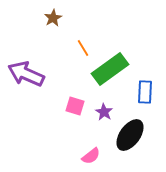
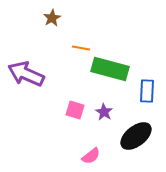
brown star: moved 1 px left
orange line: moved 2 px left; rotated 48 degrees counterclockwise
green rectangle: rotated 51 degrees clockwise
blue rectangle: moved 2 px right, 1 px up
pink square: moved 4 px down
black ellipse: moved 6 px right, 1 px down; rotated 16 degrees clockwise
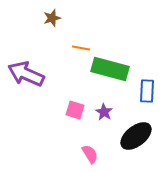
brown star: rotated 12 degrees clockwise
pink semicircle: moved 1 px left, 2 px up; rotated 84 degrees counterclockwise
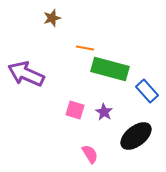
orange line: moved 4 px right
blue rectangle: rotated 45 degrees counterclockwise
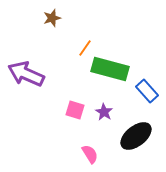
orange line: rotated 66 degrees counterclockwise
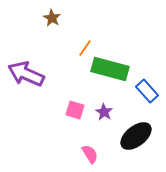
brown star: rotated 24 degrees counterclockwise
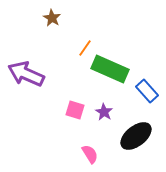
green rectangle: rotated 9 degrees clockwise
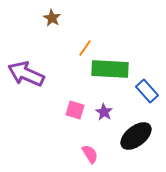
green rectangle: rotated 21 degrees counterclockwise
